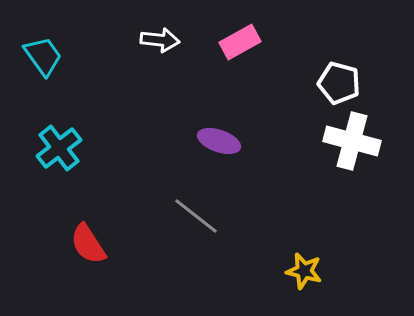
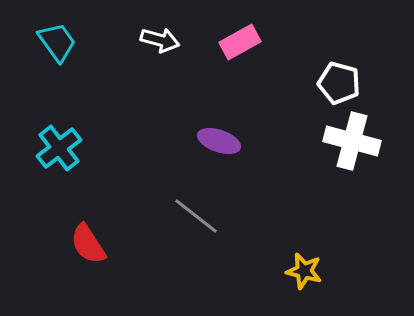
white arrow: rotated 9 degrees clockwise
cyan trapezoid: moved 14 px right, 14 px up
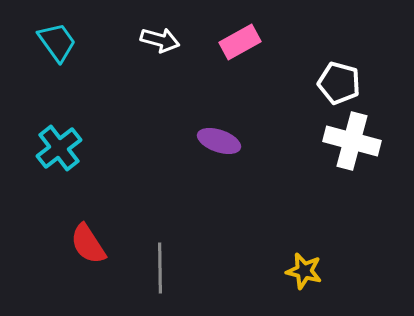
gray line: moved 36 px left, 52 px down; rotated 51 degrees clockwise
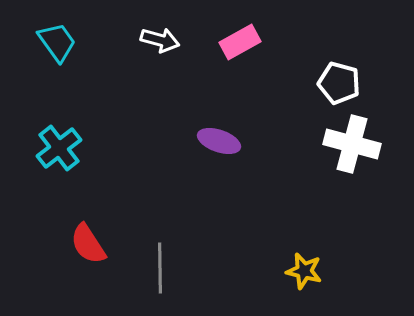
white cross: moved 3 px down
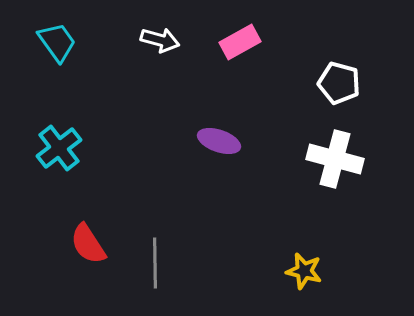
white cross: moved 17 px left, 15 px down
gray line: moved 5 px left, 5 px up
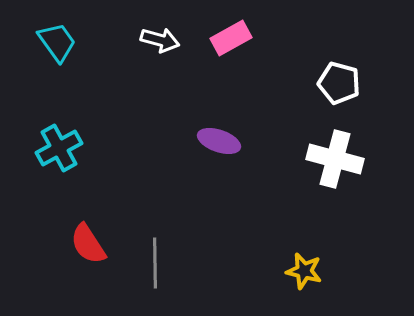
pink rectangle: moved 9 px left, 4 px up
cyan cross: rotated 9 degrees clockwise
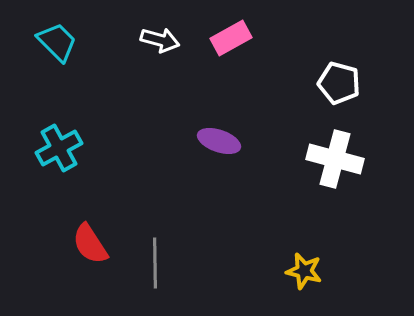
cyan trapezoid: rotated 9 degrees counterclockwise
red semicircle: moved 2 px right
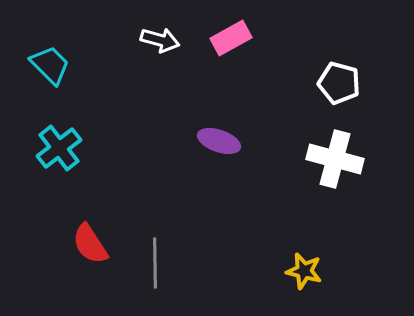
cyan trapezoid: moved 7 px left, 23 px down
cyan cross: rotated 9 degrees counterclockwise
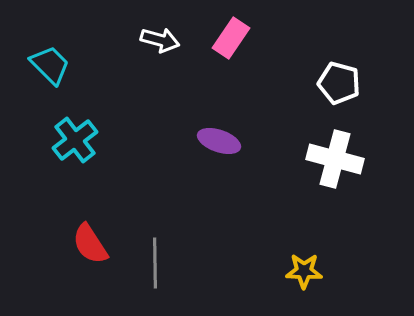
pink rectangle: rotated 27 degrees counterclockwise
cyan cross: moved 16 px right, 8 px up
yellow star: rotated 12 degrees counterclockwise
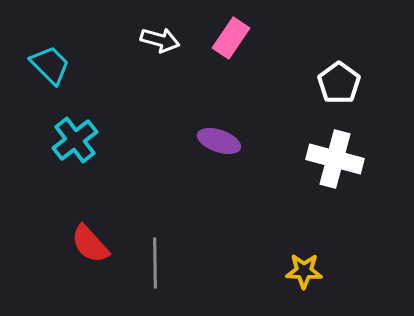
white pentagon: rotated 21 degrees clockwise
red semicircle: rotated 9 degrees counterclockwise
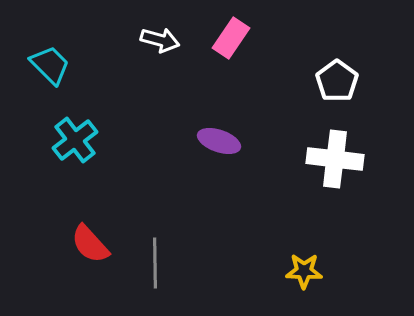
white pentagon: moved 2 px left, 2 px up
white cross: rotated 8 degrees counterclockwise
